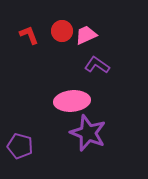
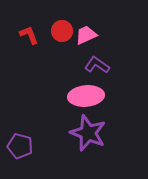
pink ellipse: moved 14 px right, 5 px up
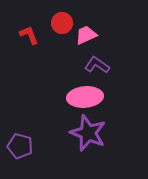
red circle: moved 8 px up
pink ellipse: moved 1 px left, 1 px down
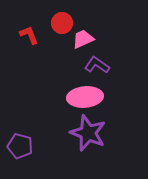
pink trapezoid: moved 3 px left, 4 px down
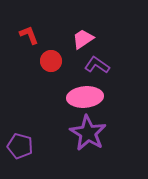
red circle: moved 11 px left, 38 px down
pink trapezoid: rotated 10 degrees counterclockwise
purple star: rotated 9 degrees clockwise
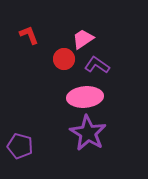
red circle: moved 13 px right, 2 px up
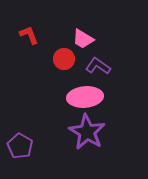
pink trapezoid: rotated 115 degrees counterclockwise
purple L-shape: moved 1 px right, 1 px down
purple star: moved 1 px left, 1 px up
purple pentagon: rotated 15 degrees clockwise
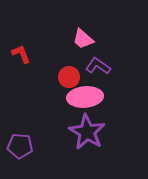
red L-shape: moved 8 px left, 19 px down
pink trapezoid: rotated 10 degrees clockwise
red circle: moved 5 px right, 18 px down
purple pentagon: rotated 25 degrees counterclockwise
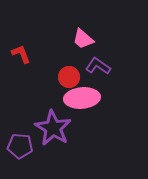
pink ellipse: moved 3 px left, 1 px down
purple star: moved 34 px left, 4 px up
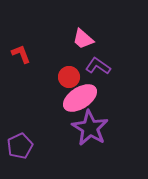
pink ellipse: moved 2 px left; rotated 28 degrees counterclockwise
purple star: moved 37 px right
purple pentagon: rotated 30 degrees counterclockwise
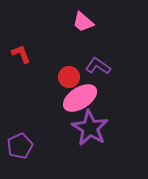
pink trapezoid: moved 17 px up
